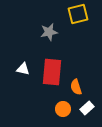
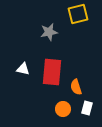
white rectangle: rotated 32 degrees counterclockwise
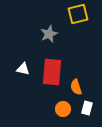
gray star: moved 2 px down; rotated 12 degrees counterclockwise
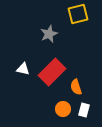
red rectangle: rotated 40 degrees clockwise
white rectangle: moved 3 px left, 2 px down
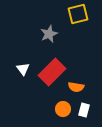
white triangle: rotated 40 degrees clockwise
orange semicircle: rotated 63 degrees counterclockwise
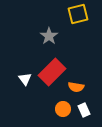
gray star: moved 2 px down; rotated 12 degrees counterclockwise
white triangle: moved 2 px right, 10 px down
white rectangle: rotated 40 degrees counterclockwise
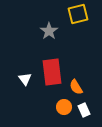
gray star: moved 5 px up
red rectangle: rotated 52 degrees counterclockwise
orange semicircle: rotated 49 degrees clockwise
orange circle: moved 1 px right, 2 px up
